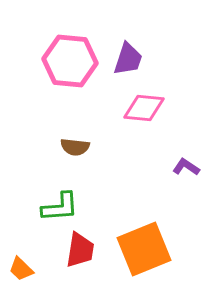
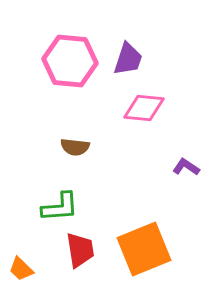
red trapezoid: rotated 18 degrees counterclockwise
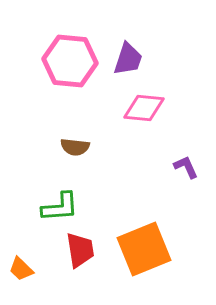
purple L-shape: rotated 32 degrees clockwise
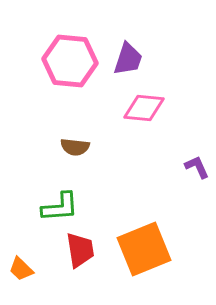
purple L-shape: moved 11 px right
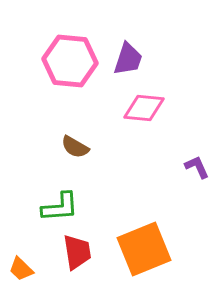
brown semicircle: rotated 24 degrees clockwise
red trapezoid: moved 3 px left, 2 px down
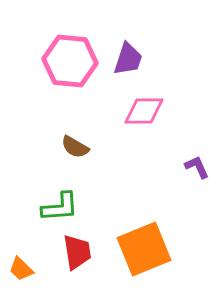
pink diamond: moved 3 px down; rotated 6 degrees counterclockwise
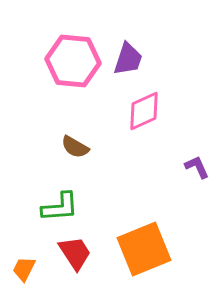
pink hexagon: moved 3 px right
pink diamond: rotated 24 degrees counterclockwise
red trapezoid: moved 2 px left, 1 px down; rotated 24 degrees counterclockwise
orange trapezoid: moved 3 px right; rotated 72 degrees clockwise
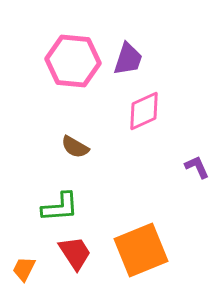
orange square: moved 3 px left, 1 px down
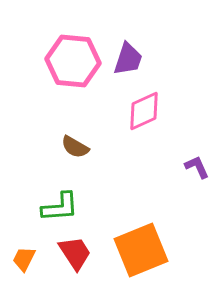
orange trapezoid: moved 10 px up
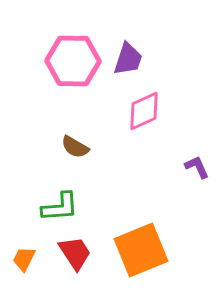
pink hexagon: rotated 4 degrees counterclockwise
